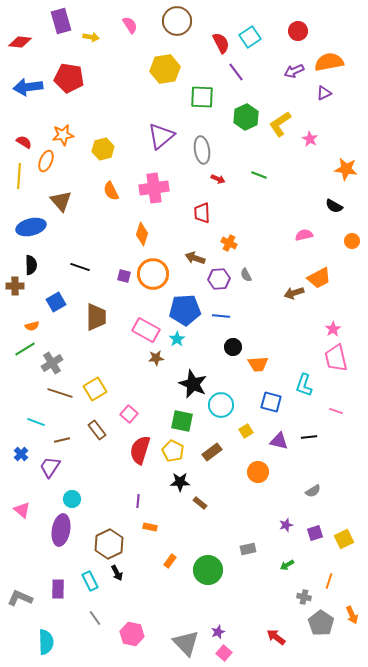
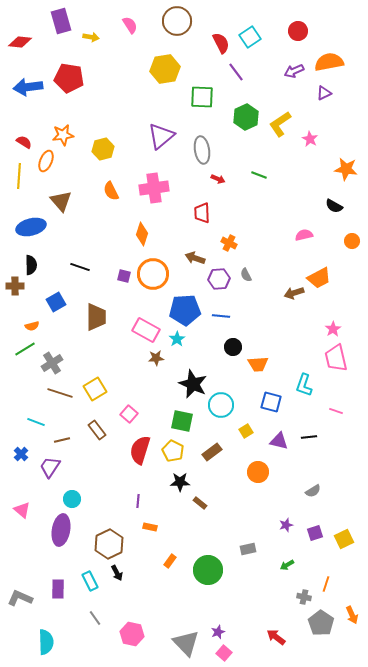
orange line at (329, 581): moved 3 px left, 3 px down
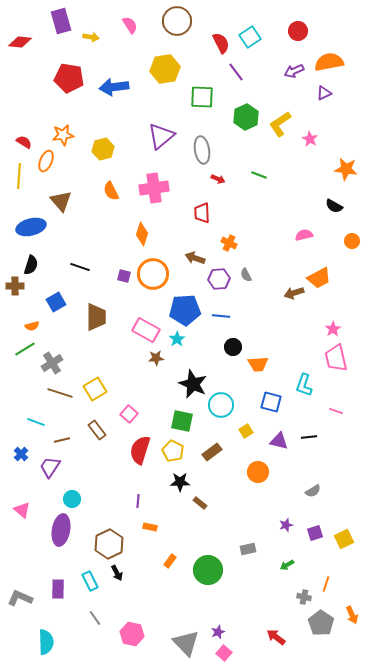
blue arrow at (28, 87): moved 86 px right
black semicircle at (31, 265): rotated 18 degrees clockwise
